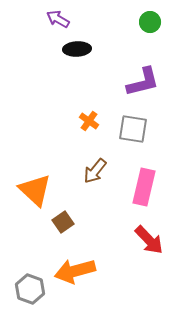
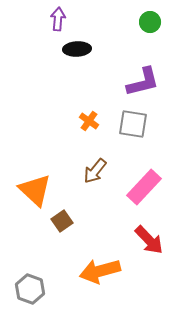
purple arrow: rotated 65 degrees clockwise
gray square: moved 5 px up
pink rectangle: rotated 30 degrees clockwise
brown square: moved 1 px left, 1 px up
orange arrow: moved 25 px right
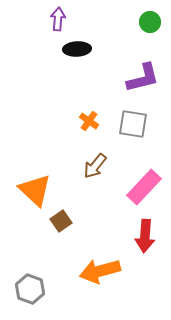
purple L-shape: moved 4 px up
brown arrow: moved 5 px up
brown square: moved 1 px left
red arrow: moved 4 px left, 4 px up; rotated 48 degrees clockwise
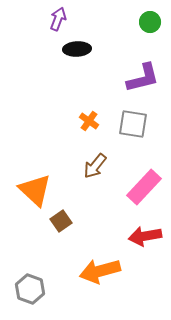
purple arrow: rotated 15 degrees clockwise
red arrow: rotated 76 degrees clockwise
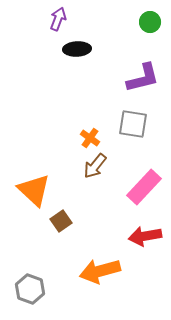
orange cross: moved 1 px right, 17 px down
orange triangle: moved 1 px left
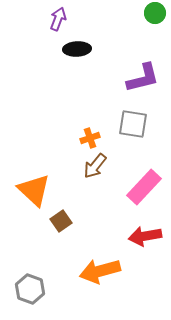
green circle: moved 5 px right, 9 px up
orange cross: rotated 36 degrees clockwise
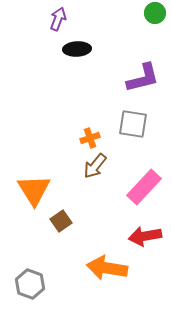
orange triangle: rotated 15 degrees clockwise
orange arrow: moved 7 px right, 3 px up; rotated 24 degrees clockwise
gray hexagon: moved 5 px up
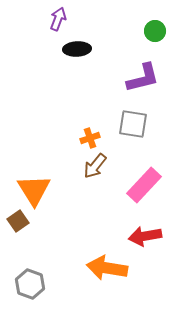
green circle: moved 18 px down
pink rectangle: moved 2 px up
brown square: moved 43 px left
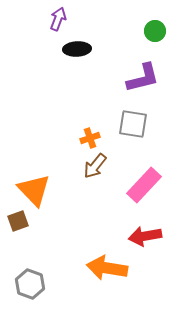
orange triangle: rotated 12 degrees counterclockwise
brown square: rotated 15 degrees clockwise
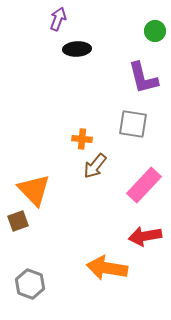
purple L-shape: rotated 90 degrees clockwise
orange cross: moved 8 px left, 1 px down; rotated 24 degrees clockwise
